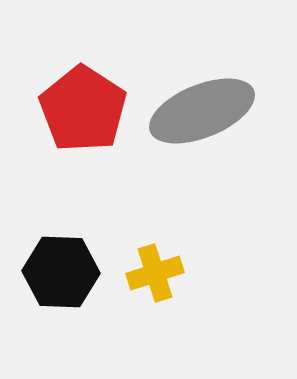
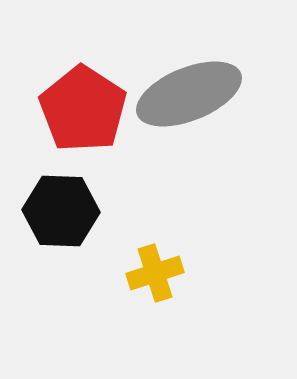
gray ellipse: moved 13 px left, 17 px up
black hexagon: moved 61 px up
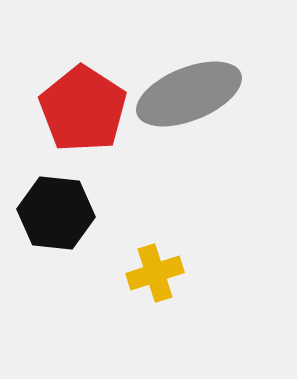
black hexagon: moved 5 px left, 2 px down; rotated 4 degrees clockwise
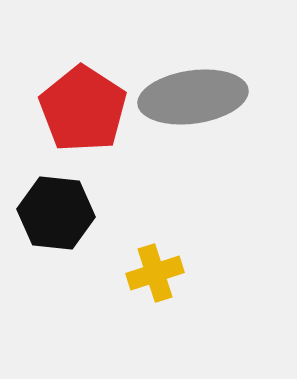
gray ellipse: moved 4 px right, 3 px down; rotated 14 degrees clockwise
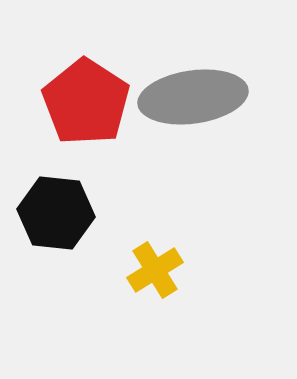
red pentagon: moved 3 px right, 7 px up
yellow cross: moved 3 px up; rotated 14 degrees counterclockwise
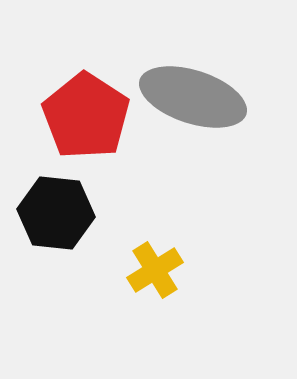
gray ellipse: rotated 26 degrees clockwise
red pentagon: moved 14 px down
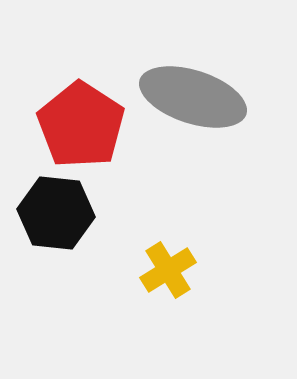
red pentagon: moved 5 px left, 9 px down
yellow cross: moved 13 px right
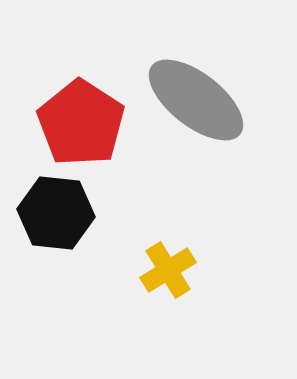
gray ellipse: moved 3 px right, 3 px down; rotated 20 degrees clockwise
red pentagon: moved 2 px up
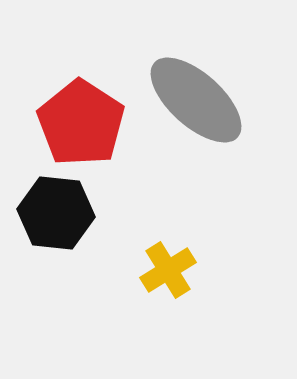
gray ellipse: rotated 4 degrees clockwise
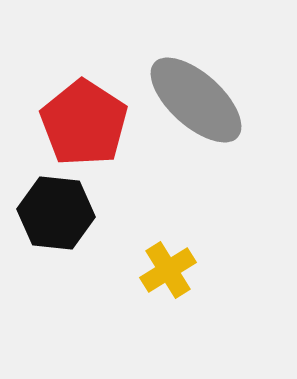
red pentagon: moved 3 px right
